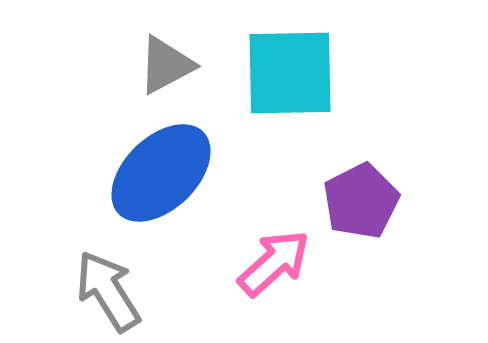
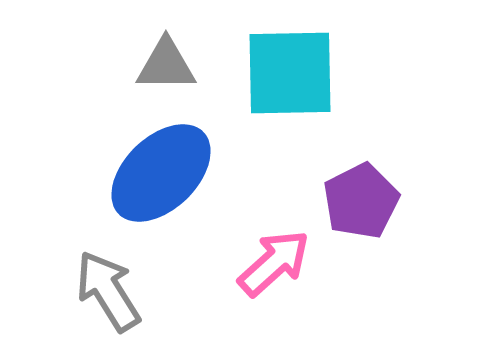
gray triangle: rotated 28 degrees clockwise
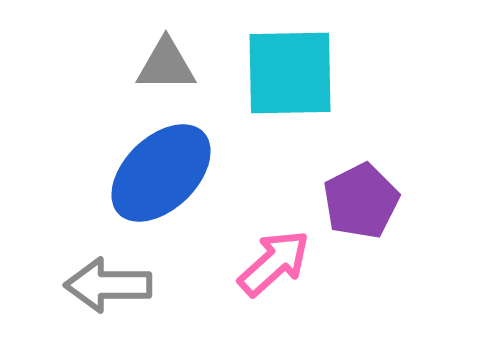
gray arrow: moved 6 px up; rotated 58 degrees counterclockwise
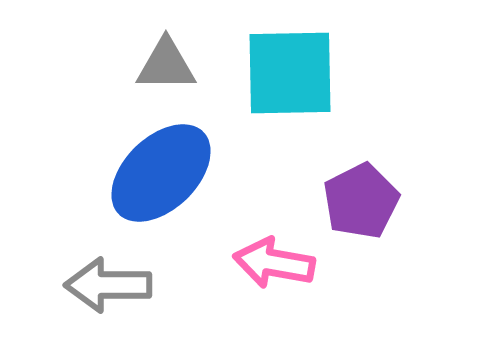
pink arrow: rotated 128 degrees counterclockwise
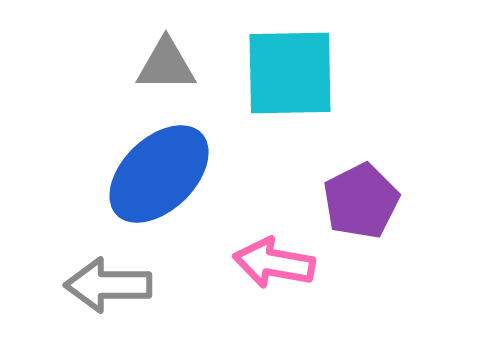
blue ellipse: moved 2 px left, 1 px down
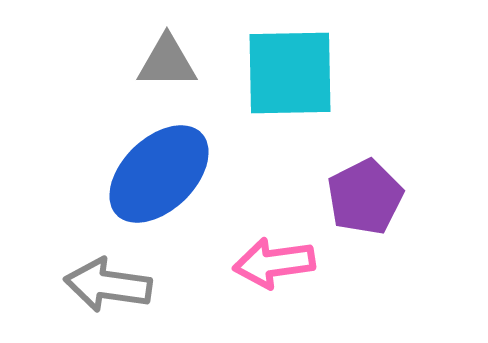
gray triangle: moved 1 px right, 3 px up
purple pentagon: moved 4 px right, 4 px up
pink arrow: rotated 18 degrees counterclockwise
gray arrow: rotated 8 degrees clockwise
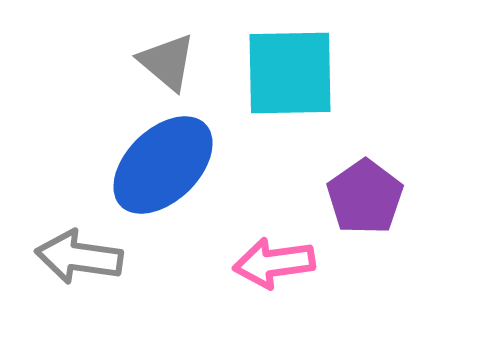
gray triangle: rotated 40 degrees clockwise
blue ellipse: moved 4 px right, 9 px up
purple pentagon: rotated 8 degrees counterclockwise
gray arrow: moved 29 px left, 28 px up
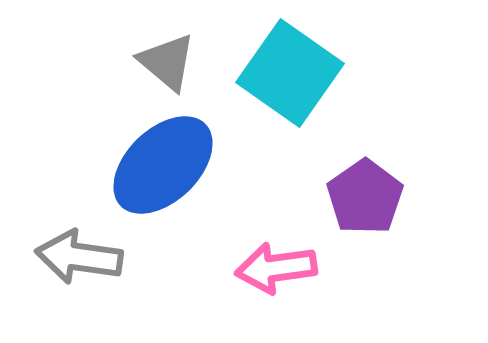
cyan square: rotated 36 degrees clockwise
pink arrow: moved 2 px right, 5 px down
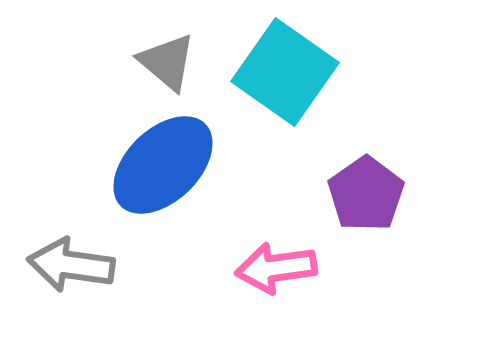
cyan square: moved 5 px left, 1 px up
purple pentagon: moved 1 px right, 3 px up
gray arrow: moved 8 px left, 8 px down
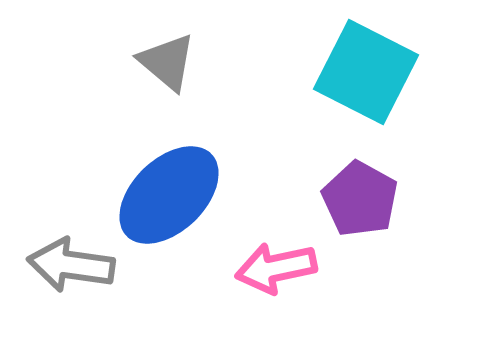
cyan square: moved 81 px right; rotated 8 degrees counterclockwise
blue ellipse: moved 6 px right, 30 px down
purple pentagon: moved 6 px left, 5 px down; rotated 8 degrees counterclockwise
pink arrow: rotated 4 degrees counterclockwise
